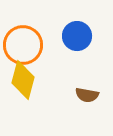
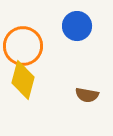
blue circle: moved 10 px up
orange circle: moved 1 px down
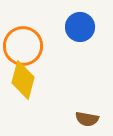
blue circle: moved 3 px right, 1 px down
brown semicircle: moved 24 px down
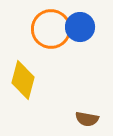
orange circle: moved 28 px right, 17 px up
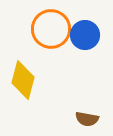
blue circle: moved 5 px right, 8 px down
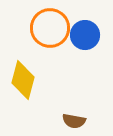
orange circle: moved 1 px left, 1 px up
brown semicircle: moved 13 px left, 2 px down
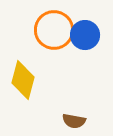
orange circle: moved 4 px right, 2 px down
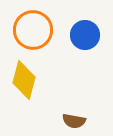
orange circle: moved 21 px left
yellow diamond: moved 1 px right
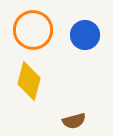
yellow diamond: moved 5 px right, 1 px down
brown semicircle: rotated 25 degrees counterclockwise
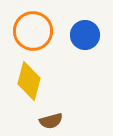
orange circle: moved 1 px down
brown semicircle: moved 23 px left
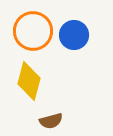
blue circle: moved 11 px left
